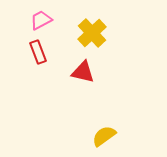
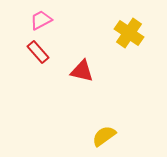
yellow cross: moved 37 px right; rotated 12 degrees counterclockwise
red rectangle: rotated 20 degrees counterclockwise
red triangle: moved 1 px left, 1 px up
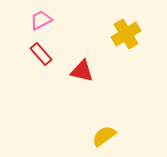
yellow cross: moved 3 px left, 1 px down; rotated 24 degrees clockwise
red rectangle: moved 3 px right, 2 px down
